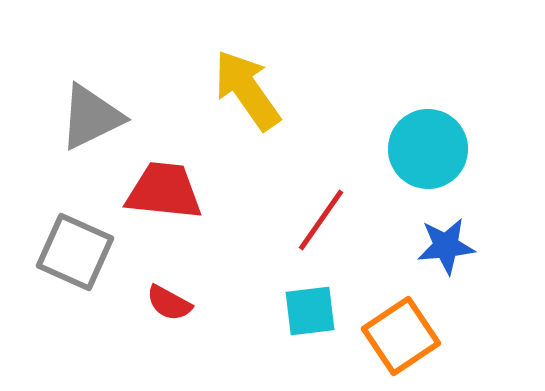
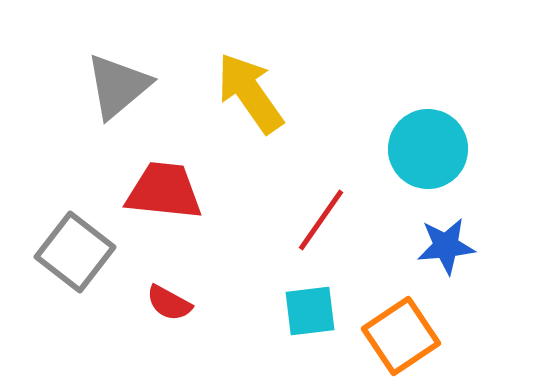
yellow arrow: moved 3 px right, 3 px down
gray triangle: moved 27 px right, 31 px up; rotated 14 degrees counterclockwise
gray square: rotated 14 degrees clockwise
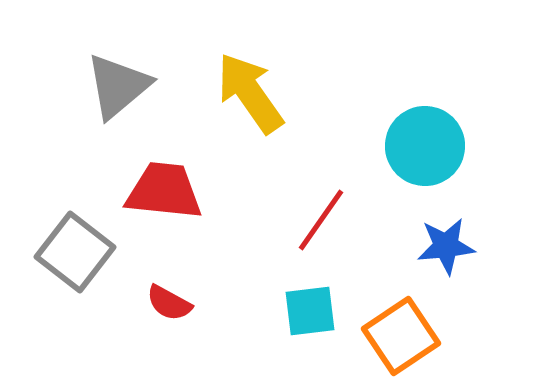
cyan circle: moved 3 px left, 3 px up
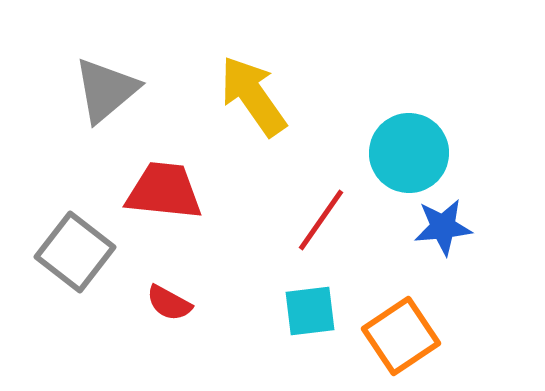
gray triangle: moved 12 px left, 4 px down
yellow arrow: moved 3 px right, 3 px down
cyan circle: moved 16 px left, 7 px down
blue star: moved 3 px left, 19 px up
